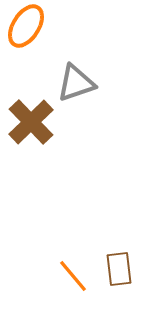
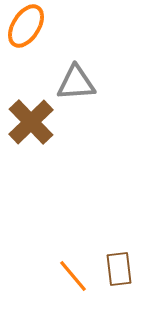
gray triangle: rotated 15 degrees clockwise
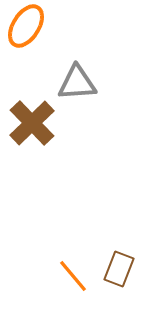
gray triangle: moved 1 px right
brown cross: moved 1 px right, 1 px down
brown rectangle: rotated 28 degrees clockwise
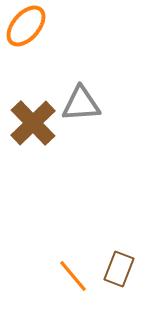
orange ellipse: rotated 9 degrees clockwise
gray triangle: moved 4 px right, 21 px down
brown cross: moved 1 px right
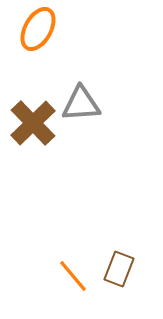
orange ellipse: moved 12 px right, 3 px down; rotated 12 degrees counterclockwise
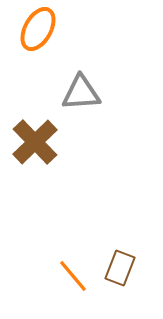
gray triangle: moved 11 px up
brown cross: moved 2 px right, 19 px down
brown rectangle: moved 1 px right, 1 px up
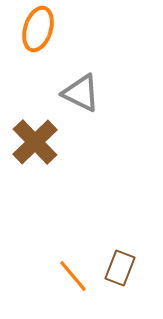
orange ellipse: rotated 12 degrees counterclockwise
gray triangle: rotated 30 degrees clockwise
